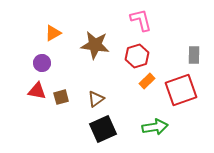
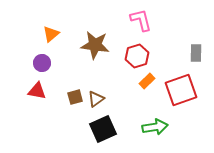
orange triangle: moved 2 px left, 1 px down; rotated 12 degrees counterclockwise
gray rectangle: moved 2 px right, 2 px up
brown square: moved 14 px right
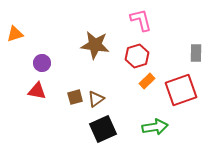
orange triangle: moved 36 px left; rotated 24 degrees clockwise
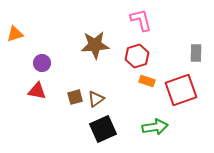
brown star: rotated 12 degrees counterclockwise
orange rectangle: rotated 63 degrees clockwise
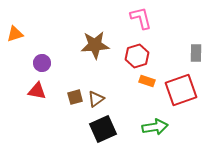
pink L-shape: moved 2 px up
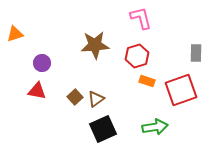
brown square: rotated 28 degrees counterclockwise
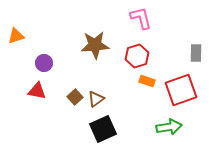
orange triangle: moved 1 px right, 2 px down
purple circle: moved 2 px right
green arrow: moved 14 px right
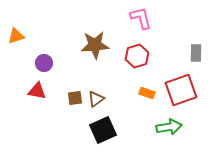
orange rectangle: moved 12 px down
brown square: moved 1 px down; rotated 35 degrees clockwise
black square: moved 1 px down
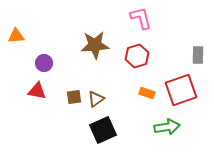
orange triangle: rotated 12 degrees clockwise
gray rectangle: moved 2 px right, 2 px down
brown square: moved 1 px left, 1 px up
green arrow: moved 2 px left
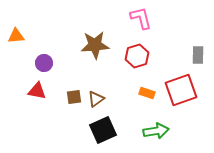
green arrow: moved 11 px left, 4 px down
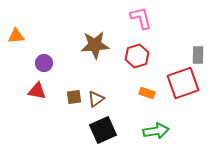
red square: moved 2 px right, 7 px up
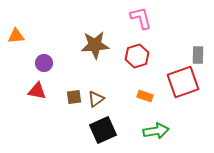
red square: moved 1 px up
orange rectangle: moved 2 px left, 3 px down
